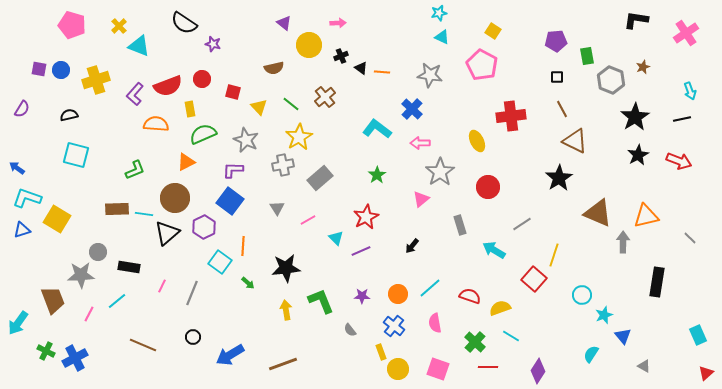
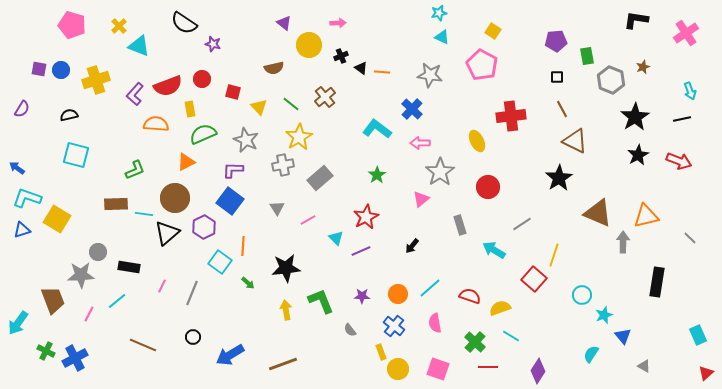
brown rectangle at (117, 209): moved 1 px left, 5 px up
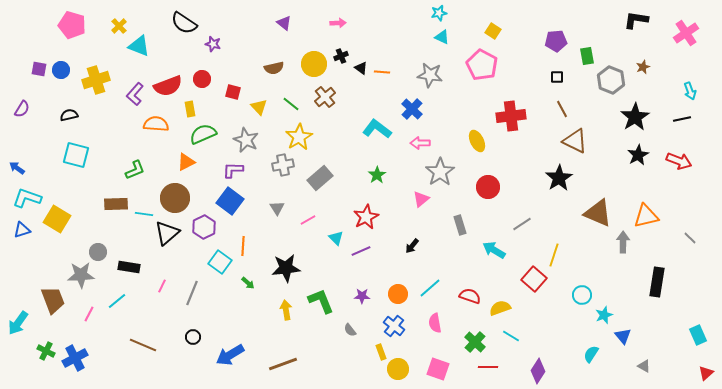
yellow circle at (309, 45): moved 5 px right, 19 px down
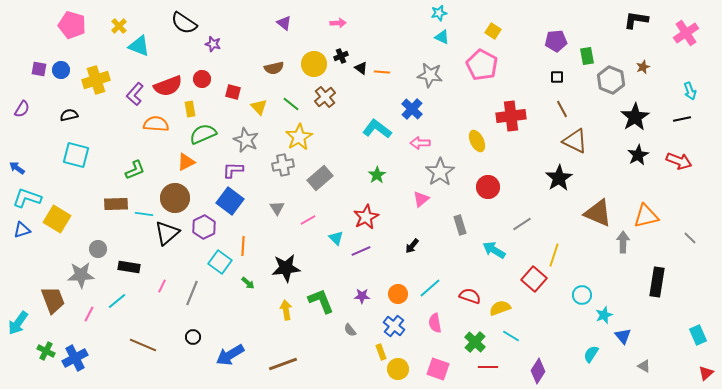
gray circle at (98, 252): moved 3 px up
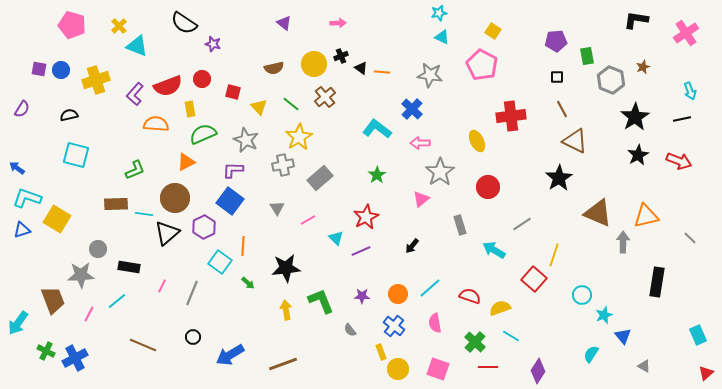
cyan triangle at (139, 46): moved 2 px left
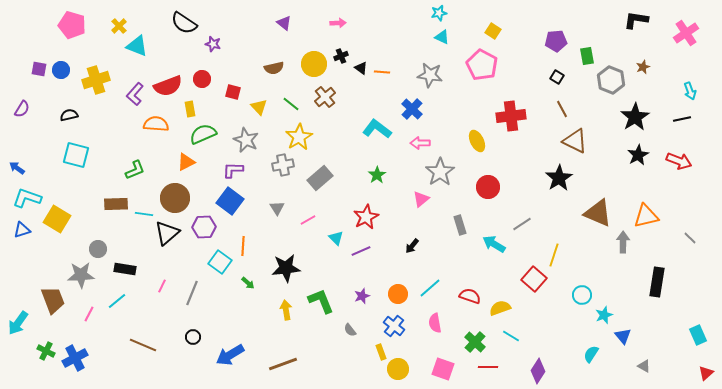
black square at (557, 77): rotated 32 degrees clockwise
purple hexagon at (204, 227): rotated 25 degrees clockwise
cyan arrow at (494, 250): moved 6 px up
black rectangle at (129, 267): moved 4 px left, 2 px down
purple star at (362, 296): rotated 21 degrees counterclockwise
pink square at (438, 369): moved 5 px right
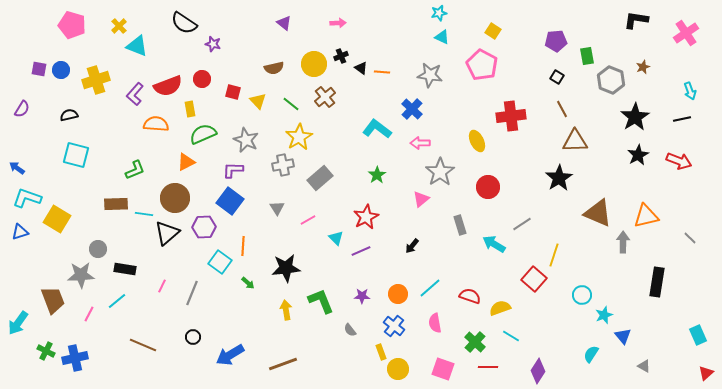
yellow triangle at (259, 107): moved 1 px left, 6 px up
brown triangle at (575, 141): rotated 28 degrees counterclockwise
blue triangle at (22, 230): moved 2 px left, 2 px down
purple star at (362, 296): rotated 21 degrees clockwise
blue cross at (75, 358): rotated 15 degrees clockwise
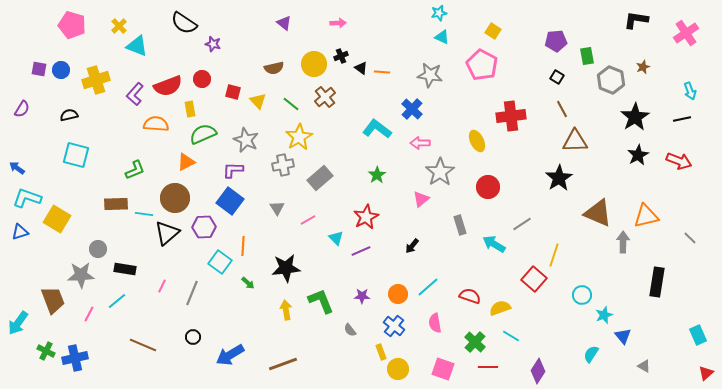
cyan line at (430, 288): moved 2 px left, 1 px up
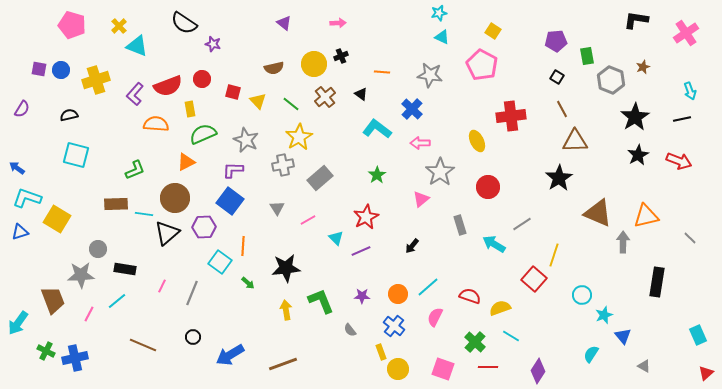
black triangle at (361, 68): moved 26 px down
pink semicircle at (435, 323): moved 6 px up; rotated 36 degrees clockwise
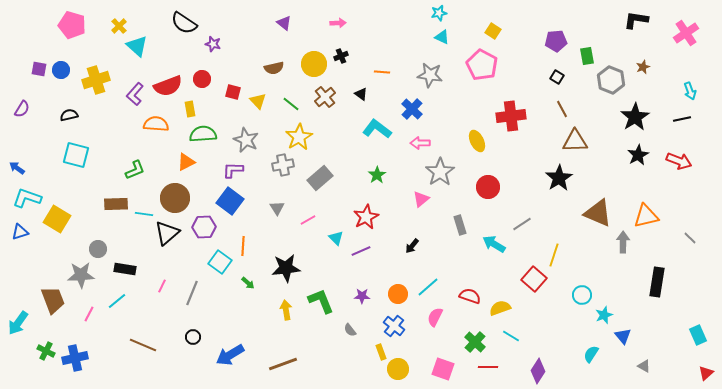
cyan triangle at (137, 46): rotated 20 degrees clockwise
green semicircle at (203, 134): rotated 20 degrees clockwise
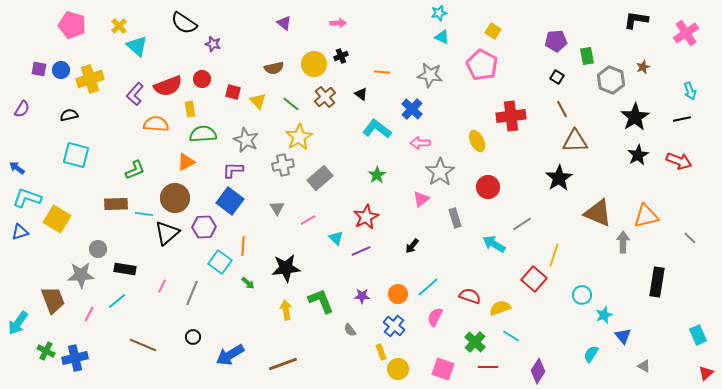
yellow cross at (96, 80): moved 6 px left, 1 px up
gray rectangle at (460, 225): moved 5 px left, 7 px up
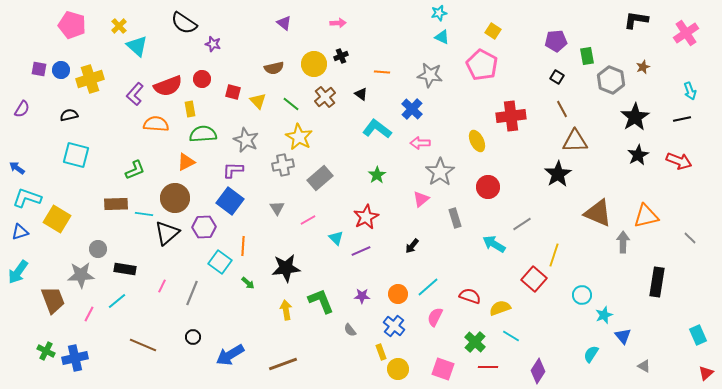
yellow star at (299, 137): rotated 12 degrees counterclockwise
black star at (559, 178): moved 1 px left, 4 px up
cyan arrow at (18, 323): moved 51 px up
